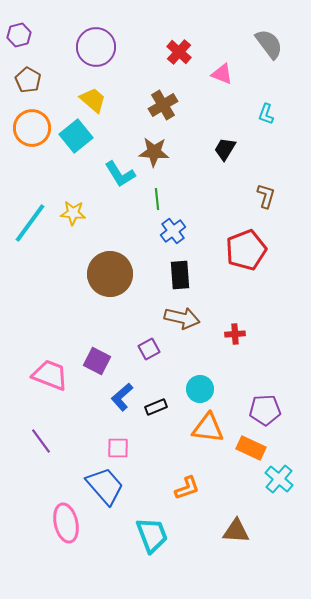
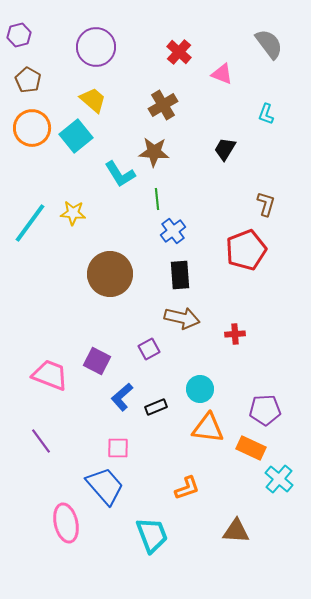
brown L-shape at (266, 196): moved 8 px down
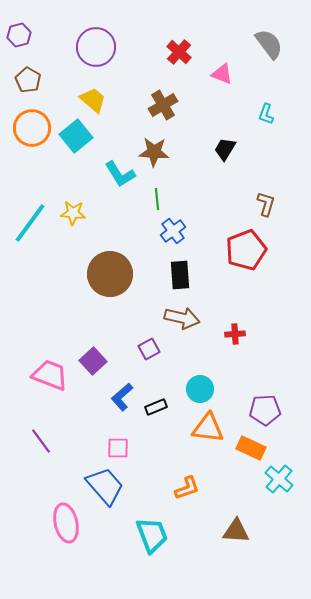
purple square at (97, 361): moved 4 px left; rotated 20 degrees clockwise
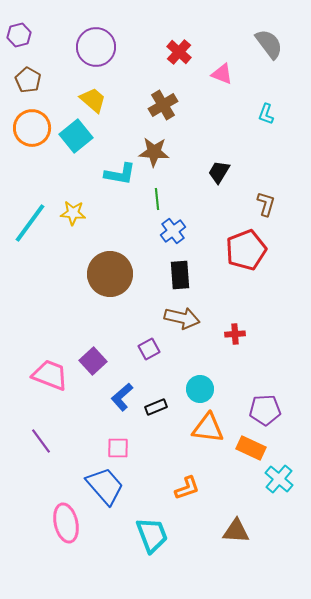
black trapezoid at (225, 149): moved 6 px left, 23 px down
cyan L-shape at (120, 174): rotated 48 degrees counterclockwise
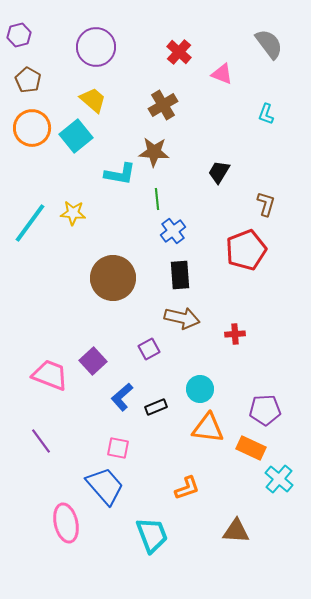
brown circle at (110, 274): moved 3 px right, 4 px down
pink square at (118, 448): rotated 10 degrees clockwise
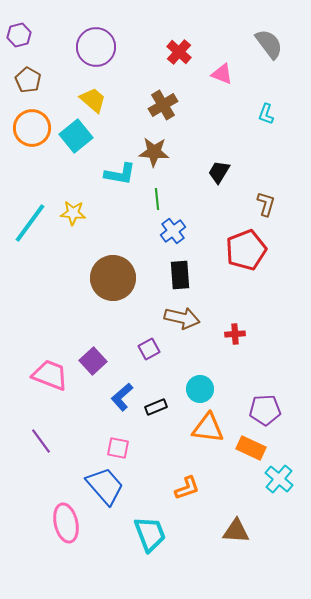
cyan trapezoid at (152, 535): moved 2 px left, 1 px up
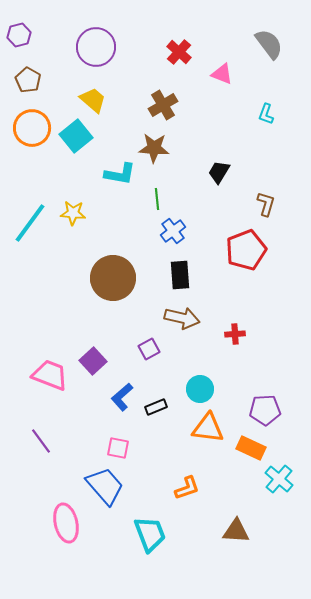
brown star at (154, 152): moved 4 px up
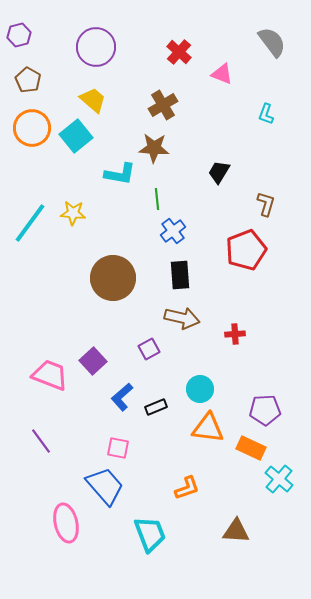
gray semicircle at (269, 44): moved 3 px right, 2 px up
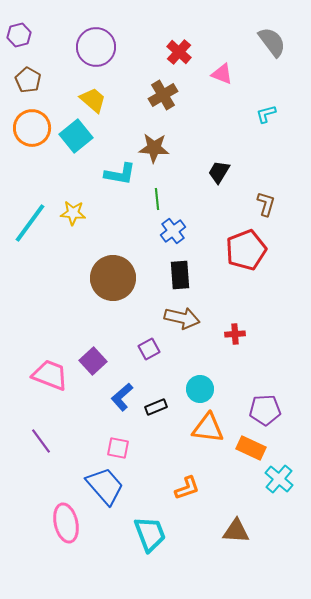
brown cross at (163, 105): moved 10 px up
cyan L-shape at (266, 114): rotated 55 degrees clockwise
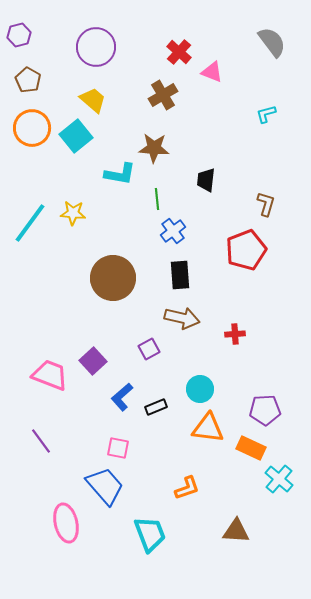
pink triangle at (222, 74): moved 10 px left, 2 px up
black trapezoid at (219, 172): moved 13 px left, 8 px down; rotated 25 degrees counterclockwise
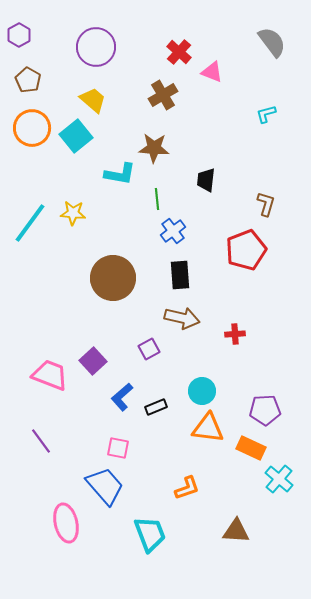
purple hexagon at (19, 35): rotated 15 degrees counterclockwise
cyan circle at (200, 389): moved 2 px right, 2 px down
